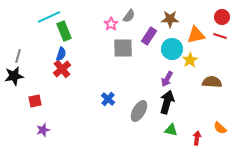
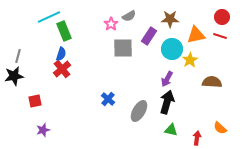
gray semicircle: rotated 24 degrees clockwise
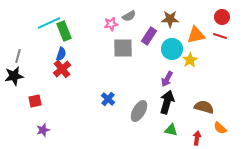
cyan line: moved 6 px down
pink star: rotated 24 degrees clockwise
brown semicircle: moved 8 px left, 25 px down; rotated 12 degrees clockwise
